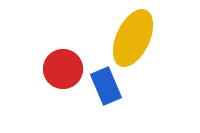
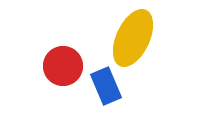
red circle: moved 3 px up
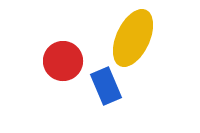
red circle: moved 5 px up
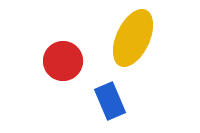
blue rectangle: moved 4 px right, 15 px down
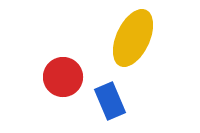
red circle: moved 16 px down
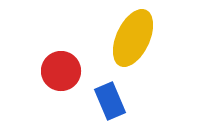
red circle: moved 2 px left, 6 px up
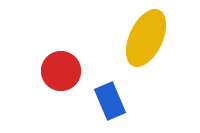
yellow ellipse: moved 13 px right
